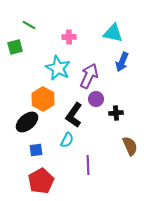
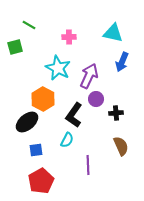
brown semicircle: moved 9 px left
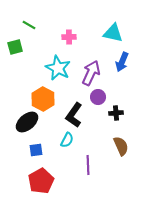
purple arrow: moved 2 px right, 3 px up
purple circle: moved 2 px right, 2 px up
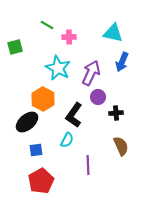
green line: moved 18 px right
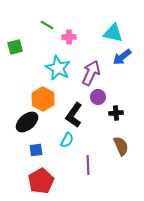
blue arrow: moved 5 px up; rotated 30 degrees clockwise
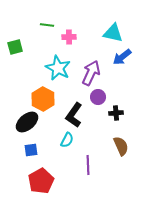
green line: rotated 24 degrees counterclockwise
blue square: moved 5 px left
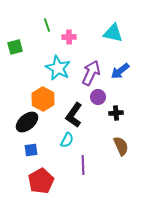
green line: rotated 64 degrees clockwise
blue arrow: moved 2 px left, 14 px down
purple line: moved 5 px left
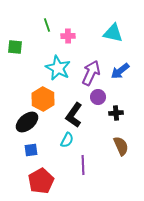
pink cross: moved 1 px left, 1 px up
green square: rotated 21 degrees clockwise
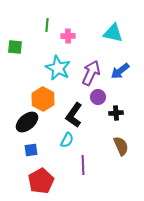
green line: rotated 24 degrees clockwise
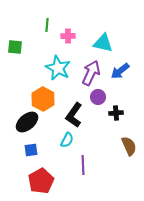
cyan triangle: moved 10 px left, 10 px down
brown semicircle: moved 8 px right
